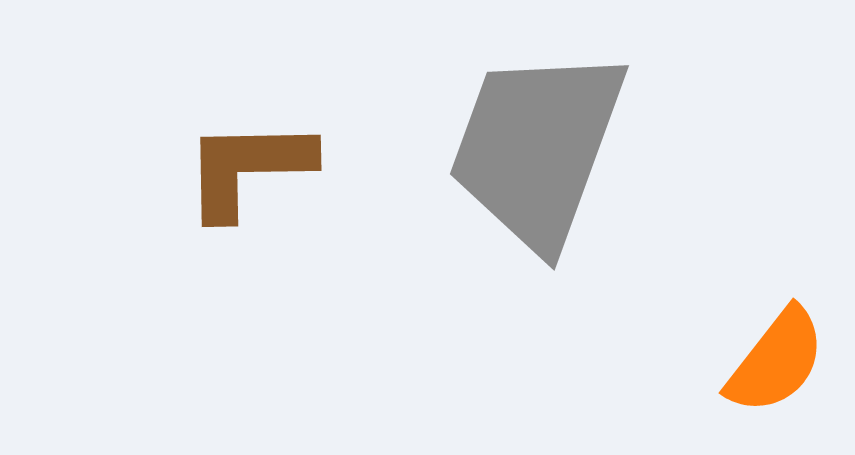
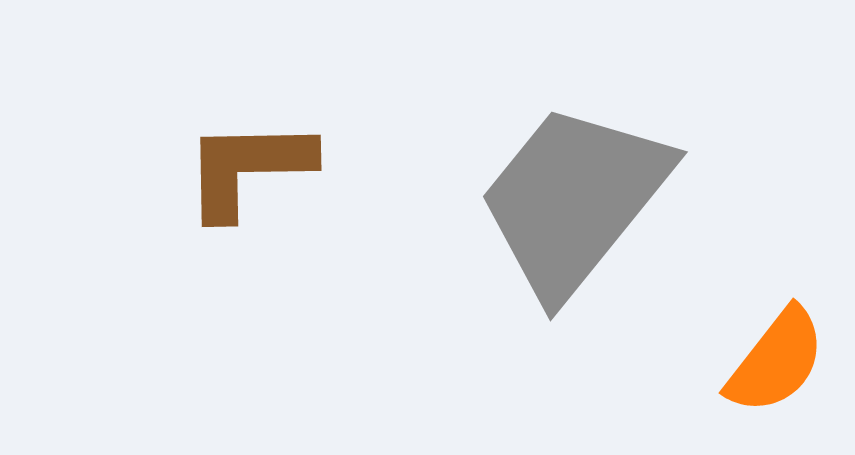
gray trapezoid: moved 37 px right, 52 px down; rotated 19 degrees clockwise
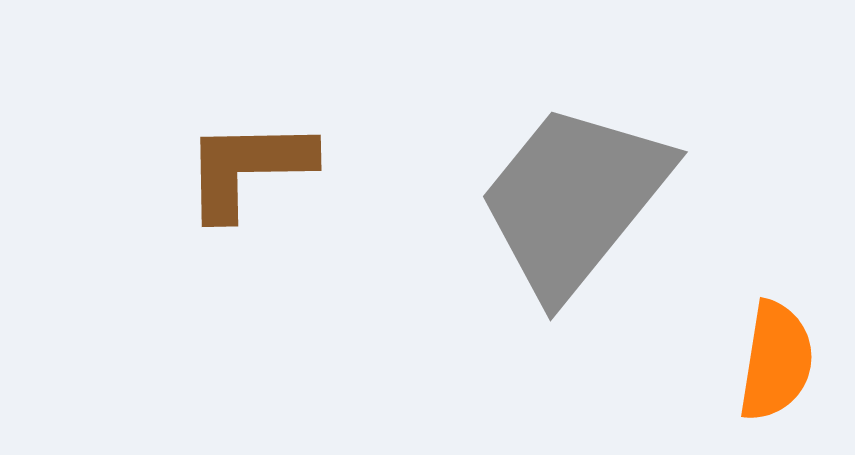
orange semicircle: rotated 29 degrees counterclockwise
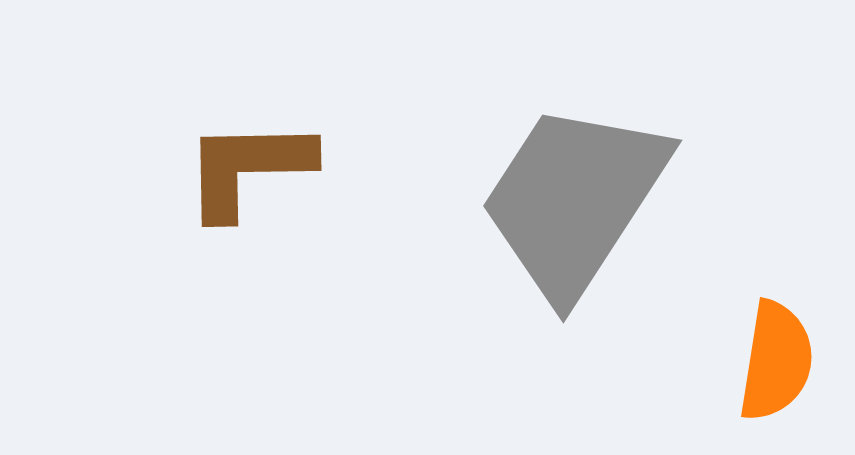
gray trapezoid: rotated 6 degrees counterclockwise
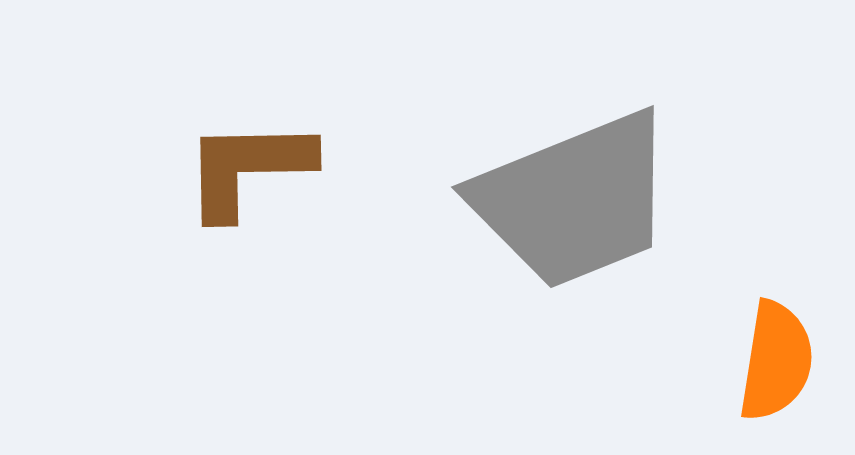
gray trapezoid: rotated 145 degrees counterclockwise
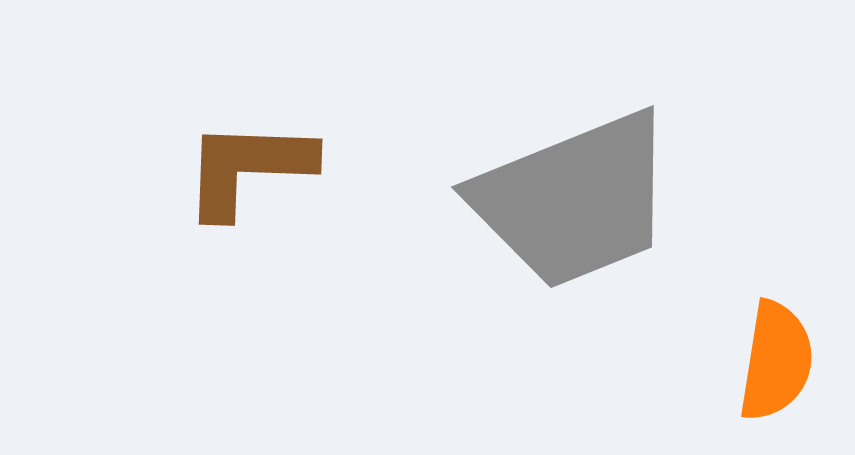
brown L-shape: rotated 3 degrees clockwise
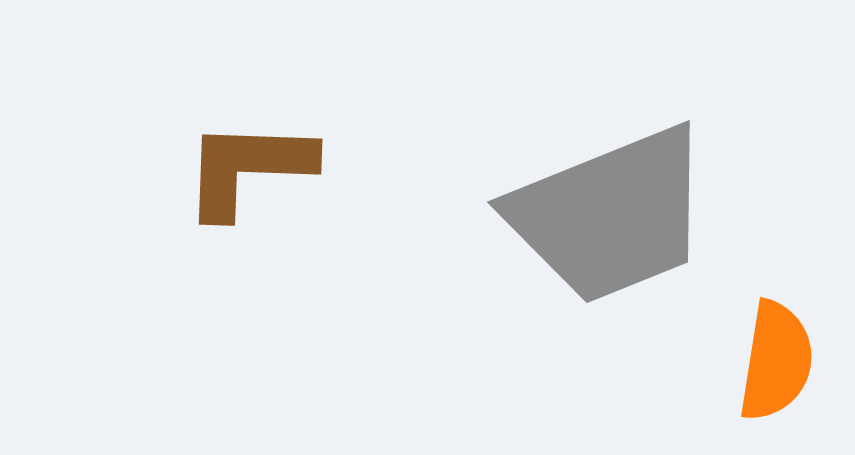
gray trapezoid: moved 36 px right, 15 px down
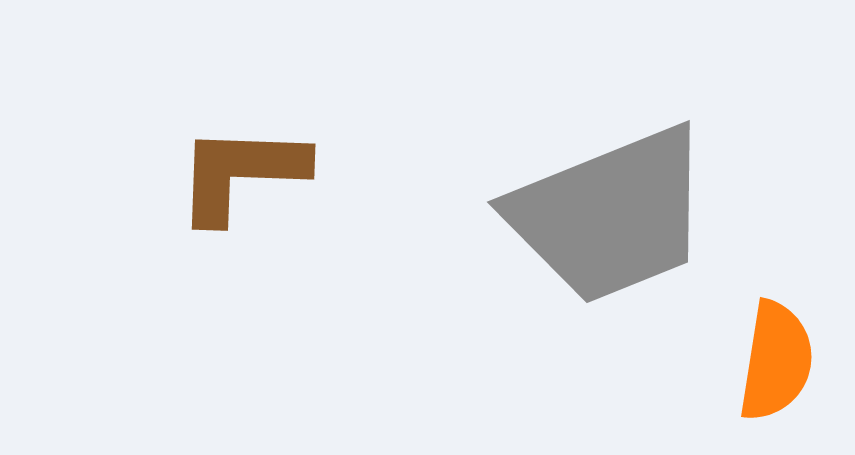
brown L-shape: moved 7 px left, 5 px down
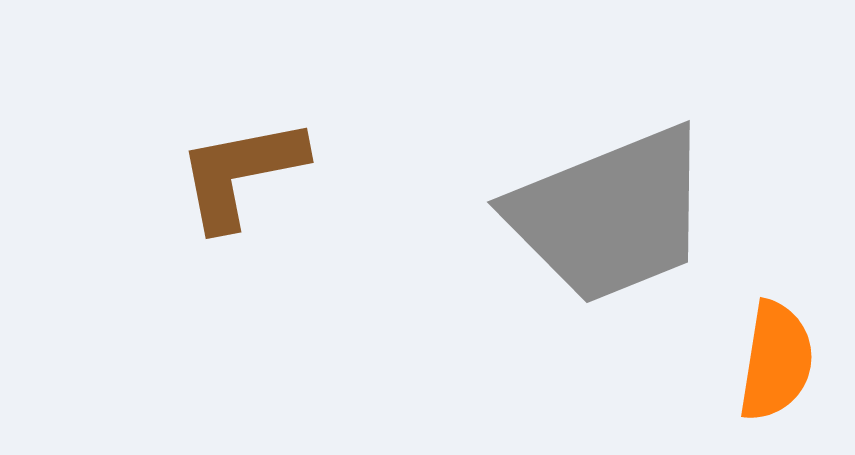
brown L-shape: rotated 13 degrees counterclockwise
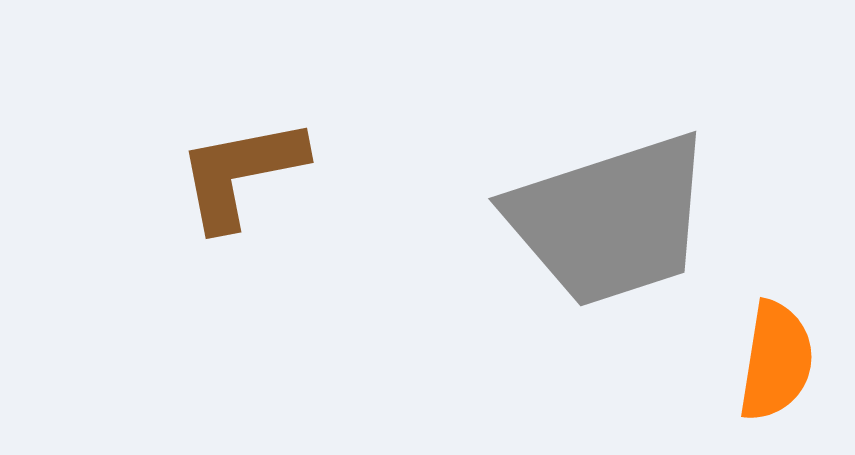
gray trapezoid: moved 5 px down; rotated 4 degrees clockwise
